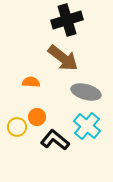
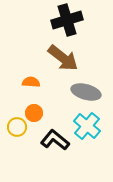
orange circle: moved 3 px left, 4 px up
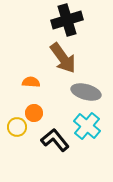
brown arrow: rotated 16 degrees clockwise
black L-shape: rotated 12 degrees clockwise
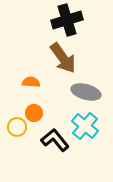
cyan cross: moved 2 px left
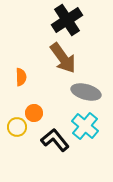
black cross: rotated 16 degrees counterclockwise
orange semicircle: moved 10 px left, 5 px up; rotated 84 degrees clockwise
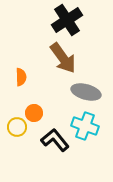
cyan cross: rotated 20 degrees counterclockwise
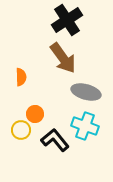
orange circle: moved 1 px right, 1 px down
yellow circle: moved 4 px right, 3 px down
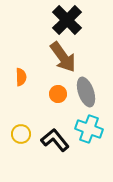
black cross: rotated 12 degrees counterclockwise
brown arrow: moved 1 px up
gray ellipse: rotated 56 degrees clockwise
orange circle: moved 23 px right, 20 px up
cyan cross: moved 4 px right, 3 px down
yellow circle: moved 4 px down
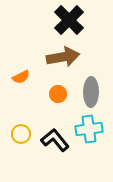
black cross: moved 2 px right
brown arrow: rotated 64 degrees counterclockwise
orange semicircle: rotated 66 degrees clockwise
gray ellipse: moved 5 px right; rotated 20 degrees clockwise
cyan cross: rotated 28 degrees counterclockwise
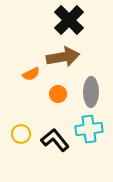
orange semicircle: moved 10 px right, 3 px up
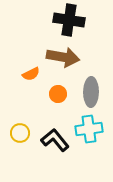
black cross: rotated 36 degrees counterclockwise
brown arrow: rotated 20 degrees clockwise
yellow circle: moved 1 px left, 1 px up
